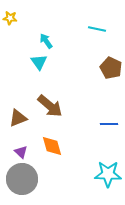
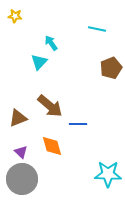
yellow star: moved 5 px right, 2 px up
cyan arrow: moved 5 px right, 2 px down
cyan triangle: rotated 18 degrees clockwise
brown pentagon: rotated 25 degrees clockwise
blue line: moved 31 px left
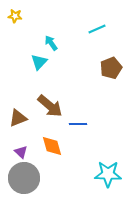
cyan line: rotated 36 degrees counterclockwise
gray circle: moved 2 px right, 1 px up
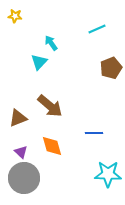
blue line: moved 16 px right, 9 px down
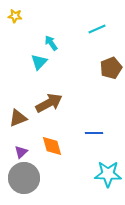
brown arrow: moved 1 px left, 3 px up; rotated 68 degrees counterclockwise
purple triangle: rotated 32 degrees clockwise
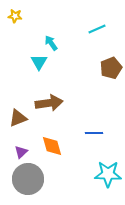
cyan triangle: rotated 12 degrees counterclockwise
brown arrow: rotated 20 degrees clockwise
gray circle: moved 4 px right, 1 px down
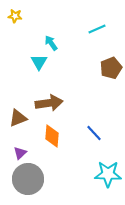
blue line: rotated 48 degrees clockwise
orange diamond: moved 10 px up; rotated 20 degrees clockwise
purple triangle: moved 1 px left, 1 px down
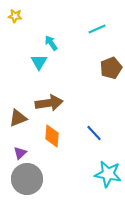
cyan star: rotated 8 degrees clockwise
gray circle: moved 1 px left
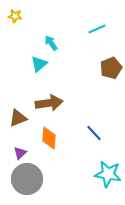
cyan triangle: moved 2 px down; rotated 18 degrees clockwise
orange diamond: moved 3 px left, 2 px down
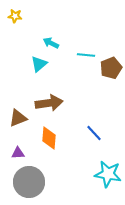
cyan line: moved 11 px left, 26 px down; rotated 30 degrees clockwise
cyan arrow: rotated 28 degrees counterclockwise
purple triangle: moved 2 px left; rotated 40 degrees clockwise
gray circle: moved 2 px right, 3 px down
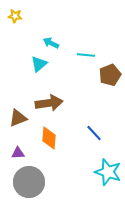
brown pentagon: moved 1 px left, 7 px down
cyan star: moved 2 px up; rotated 8 degrees clockwise
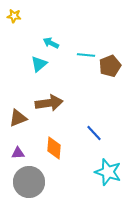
yellow star: moved 1 px left
brown pentagon: moved 9 px up
orange diamond: moved 5 px right, 10 px down
